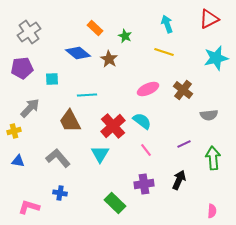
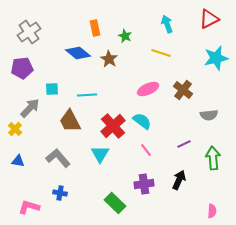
orange rectangle: rotated 35 degrees clockwise
yellow line: moved 3 px left, 1 px down
cyan square: moved 10 px down
yellow cross: moved 1 px right, 2 px up; rotated 32 degrees counterclockwise
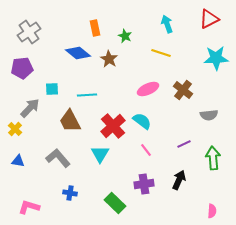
cyan star: rotated 10 degrees clockwise
blue cross: moved 10 px right
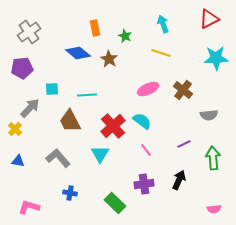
cyan arrow: moved 4 px left
pink semicircle: moved 2 px right, 2 px up; rotated 80 degrees clockwise
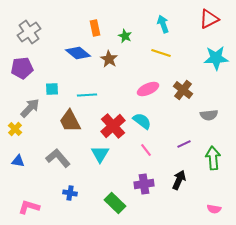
pink semicircle: rotated 16 degrees clockwise
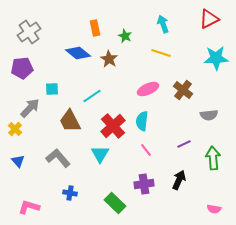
cyan line: moved 5 px right, 1 px down; rotated 30 degrees counterclockwise
cyan semicircle: rotated 120 degrees counterclockwise
blue triangle: rotated 40 degrees clockwise
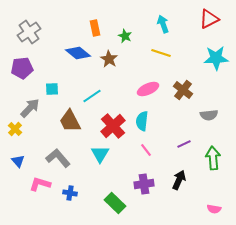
pink L-shape: moved 11 px right, 23 px up
